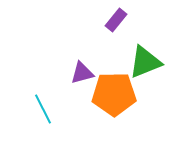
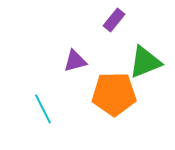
purple rectangle: moved 2 px left
purple triangle: moved 7 px left, 12 px up
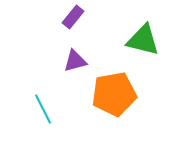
purple rectangle: moved 41 px left, 3 px up
green triangle: moved 2 px left, 22 px up; rotated 36 degrees clockwise
orange pentagon: rotated 9 degrees counterclockwise
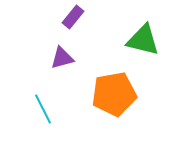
purple triangle: moved 13 px left, 3 px up
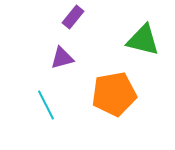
cyan line: moved 3 px right, 4 px up
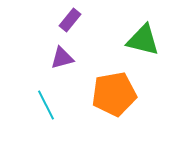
purple rectangle: moved 3 px left, 3 px down
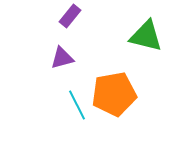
purple rectangle: moved 4 px up
green triangle: moved 3 px right, 4 px up
cyan line: moved 31 px right
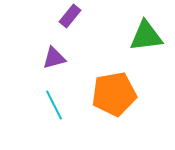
green triangle: rotated 21 degrees counterclockwise
purple triangle: moved 8 px left
cyan line: moved 23 px left
